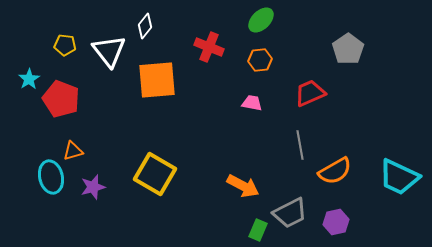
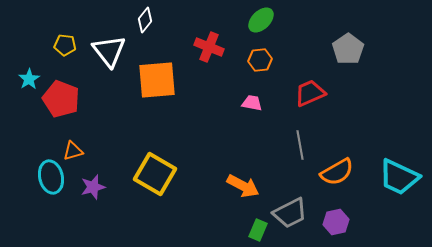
white diamond: moved 6 px up
orange semicircle: moved 2 px right, 1 px down
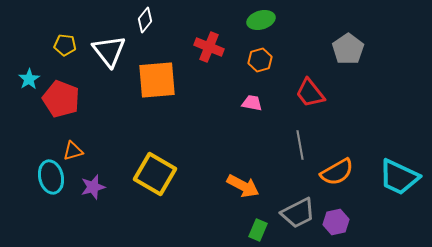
green ellipse: rotated 28 degrees clockwise
orange hexagon: rotated 10 degrees counterclockwise
red trapezoid: rotated 104 degrees counterclockwise
gray trapezoid: moved 8 px right
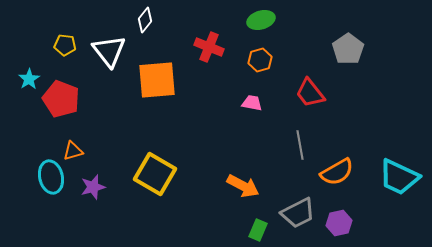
purple hexagon: moved 3 px right, 1 px down
